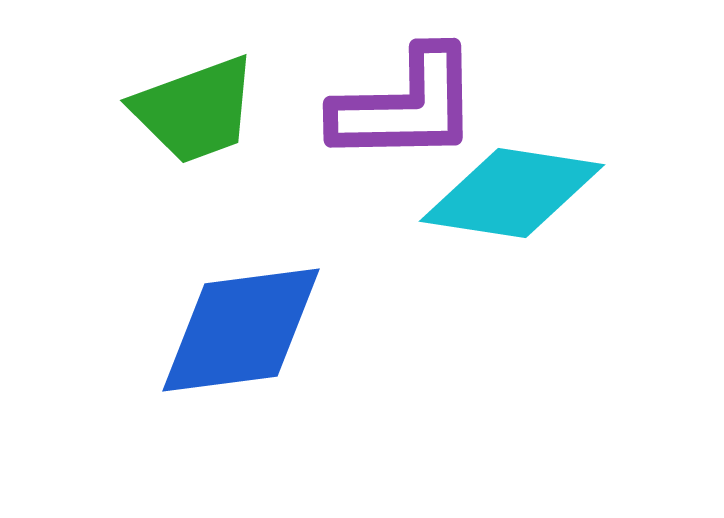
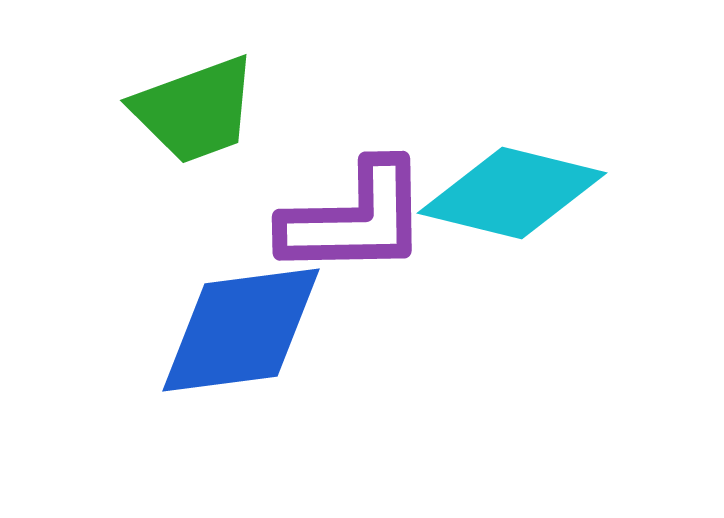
purple L-shape: moved 51 px left, 113 px down
cyan diamond: rotated 5 degrees clockwise
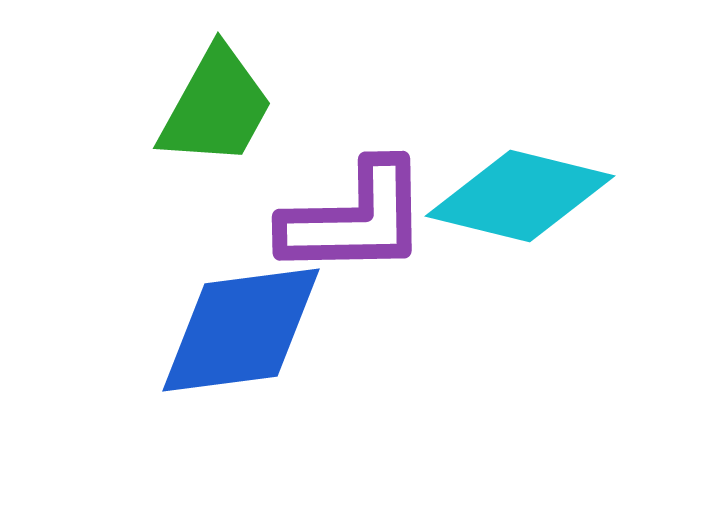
green trapezoid: moved 21 px right, 3 px up; rotated 41 degrees counterclockwise
cyan diamond: moved 8 px right, 3 px down
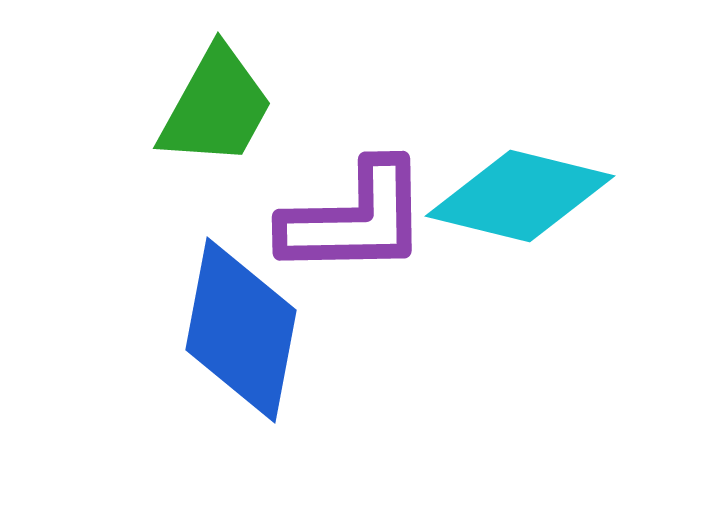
blue diamond: rotated 72 degrees counterclockwise
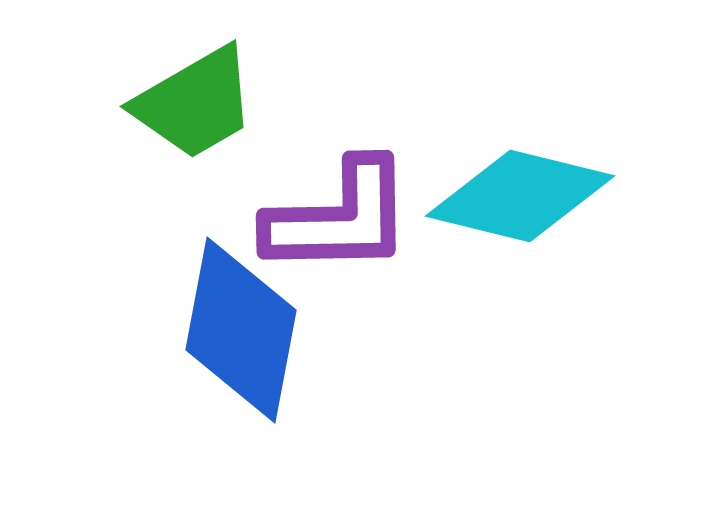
green trapezoid: moved 21 px left, 4 px up; rotated 31 degrees clockwise
purple L-shape: moved 16 px left, 1 px up
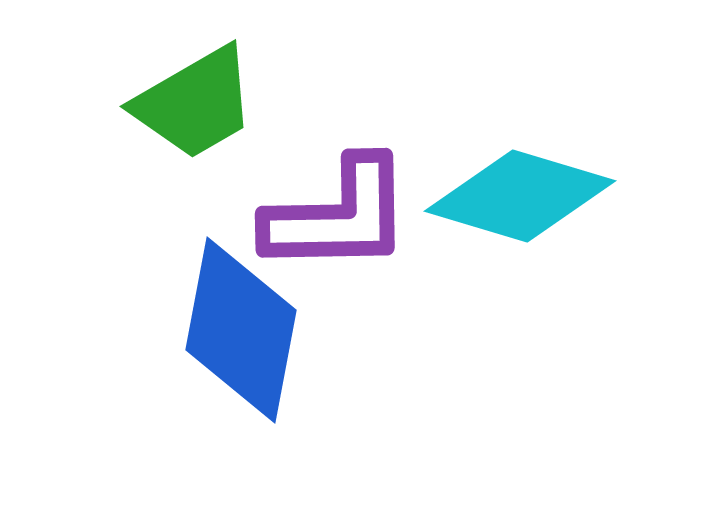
cyan diamond: rotated 3 degrees clockwise
purple L-shape: moved 1 px left, 2 px up
